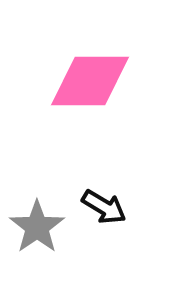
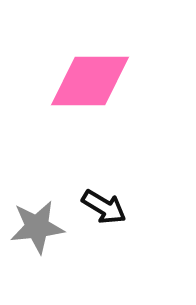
gray star: rotated 28 degrees clockwise
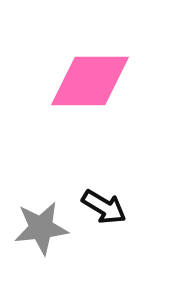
gray star: moved 4 px right, 1 px down
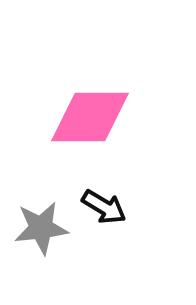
pink diamond: moved 36 px down
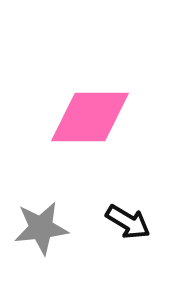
black arrow: moved 24 px right, 15 px down
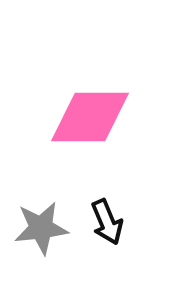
black arrow: moved 21 px left; rotated 36 degrees clockwise
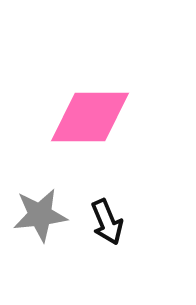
gray star: moved 1 px left, 13 px up
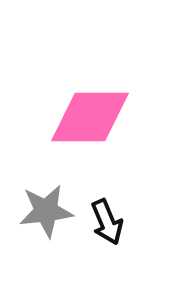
gray star: moved 6 px right, 4 px up
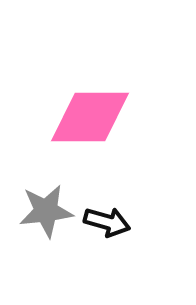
black arrow: rotated 51 degrees counterclockwise
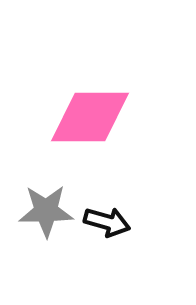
gray star: rotated 6 degrees clockwise
